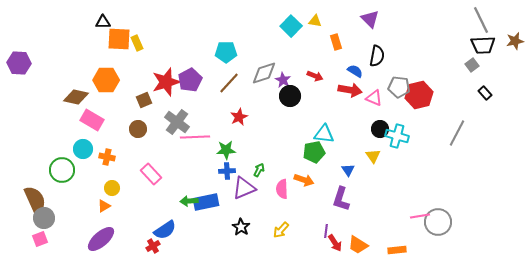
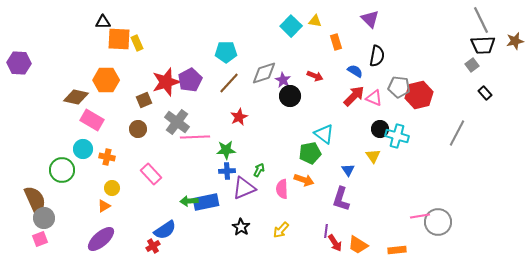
red arrow at (350, 90): moved 4 px right, 6 px down; rotated 55 degrees counterclockwise
cyan triangle at (324, 134): rotated 30 degrees clockwise
green pentagon at (314, 152): moved 4 px left, 1 px down
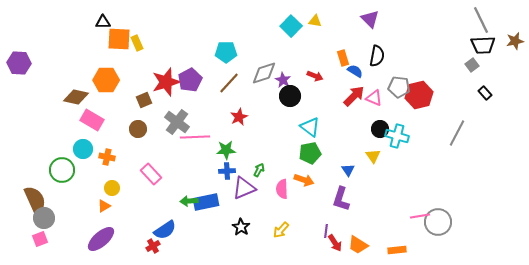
orange rectangle at (336, 42): moved 7 px right, 16 px down
cyan triangle at (324, 134): moved 14 px left, 7 px up
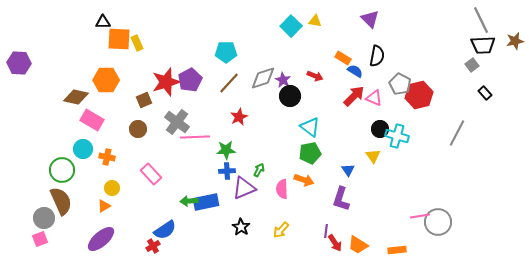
orange rectangle at (343, 58): rotated 42 degrees counterclockwise
gray diamond at (264, 73): moved 1 px left, 5 px down
gray pentagon at (399, 87): moved 1 px right, 3 px up; rotated 20 degrees clockwise
brown semicircle at (35, 200): moved 26 px right, 1 px down
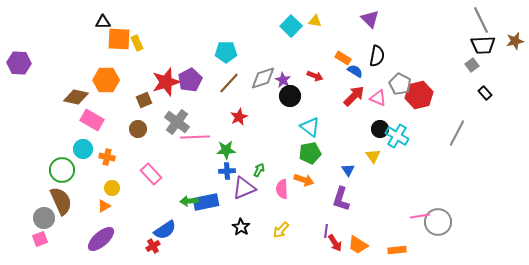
pink triangle at (374, 98): moved 4 px right
cyan cross at (397, 136): rotated 15 degrees clockwise
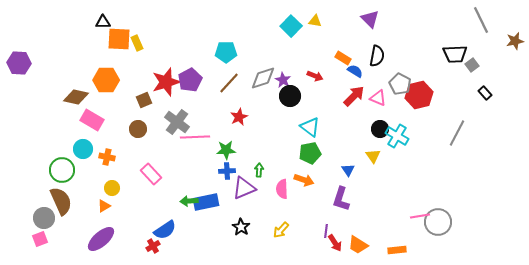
black trapezoid at (483, 45): moved 28 px left, 9 px down
green arrow at (259, 170): rotated 24 degrees counterclockwise
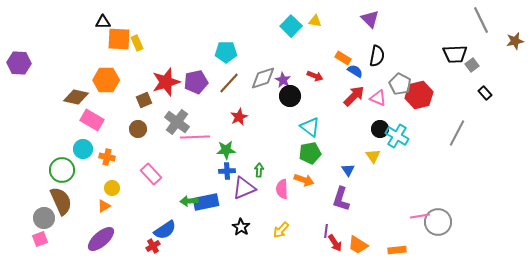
purple pentagon at (190, 80): moved 6 px right, 2 px down; rotated 15 degrees clockwise
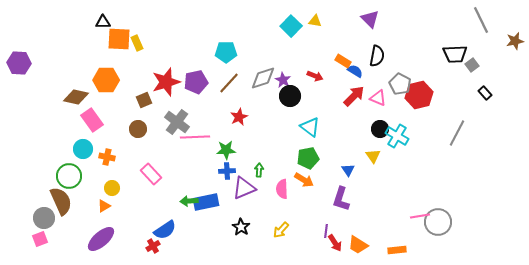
orange rectangle at (343, 58): moved 3 px down
pink rectangle at (92, 120): rotated 25 degrees clockwise
green pentagon at (310, 153): moved 2 px left, 5 px down
green circle at (62, 170): moved 7 px right, 6 px down
orange arrow at (304, 180): rotated 12 degrees clockwise
